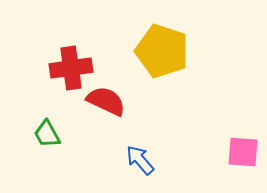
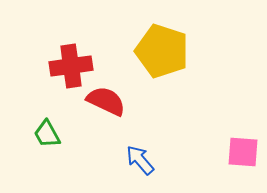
red cross: moved 2 px up
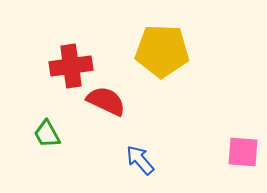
yellow pentagon: rotated 16 degrees counterclockwise
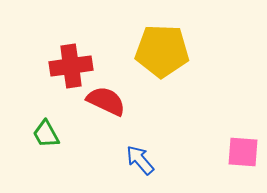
green trapezoid: moved 1 px left
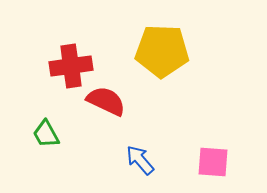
pink square: moved 30 px left, 10 px down
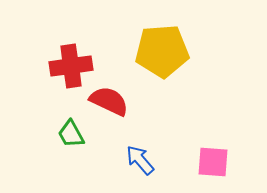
yellow pentagon: rotated 6 degrees counterclockwise
red semicircle: moved 3 px right
green trapezoid: moved 25 px right
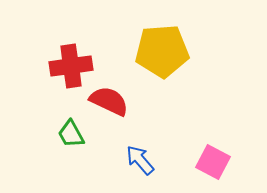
pink square: rotated 24 degrees clockwise
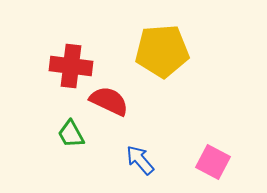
red cross: rotated 15 degrees clockwise
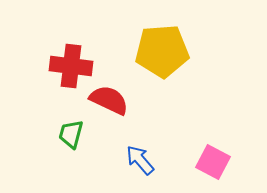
red semicircle: moved 1 px up
green trapezoid: rotated 44 degrees clockwise
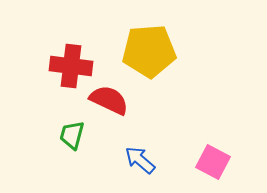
yellow pentagon: moved 13 px left
green trapezoid: moved 1 px right, 1 px down
blue arrow: rotated 8 degrees counterclockwise
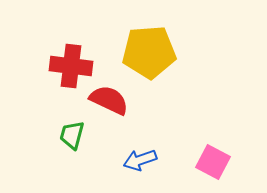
yellow pentagon: moved 1 px down
blue arrow: rotated 60 degrees counterclockwise
